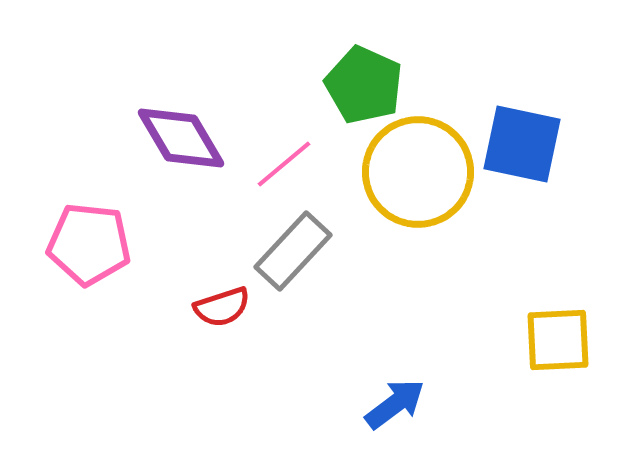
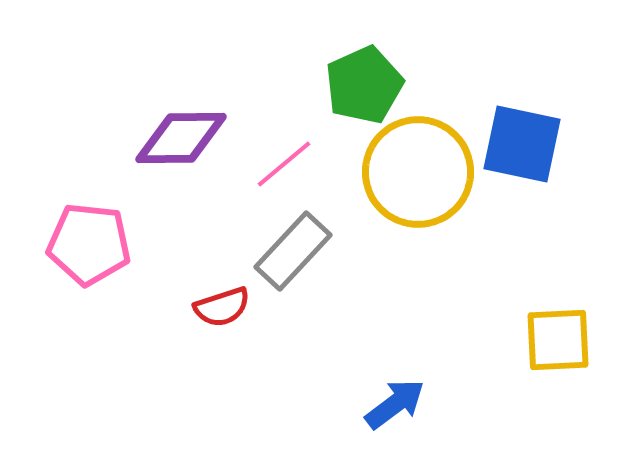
green pentagon: rotated 24 degrees clockwise
purple diamond: rotated 60 degrees counterclockwise
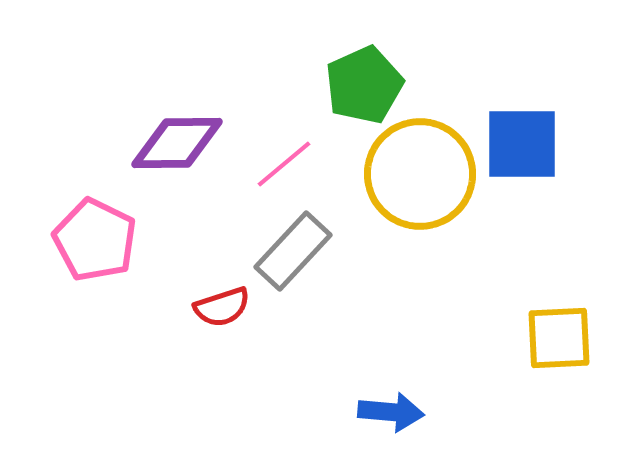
purple diamond: moved 4 px left, 5 px down
blue square: rotated 12 degrees counterclockwise
yellow circle: moved 2 px right, 2 px down
pink pentagon: moved 6 px right, 4 px up; rotated 20 degrees clockwise
yellow square: moved 1 px right, 2 px up
blue arrow: moved 4 px left, 8 px down; rotated 42 degrees clockwise
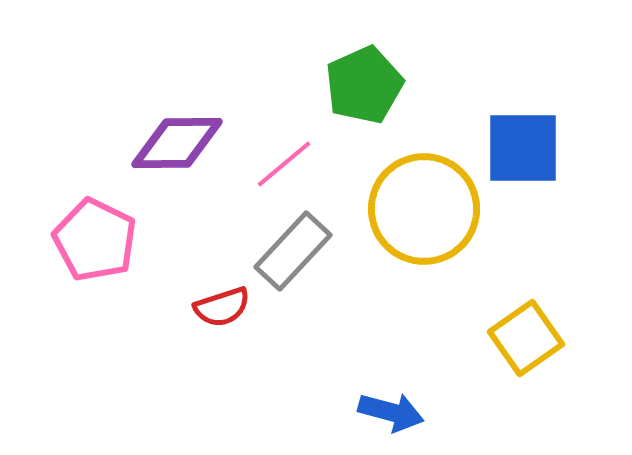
blue square: moved 1 px right, 4 px down
yellow circle: moved 4 px right, 35 px down
yellow square: moved 33 px left; rotated 32 degrees counterclockwise
blue arrow: rotated 10 degrees clockwise
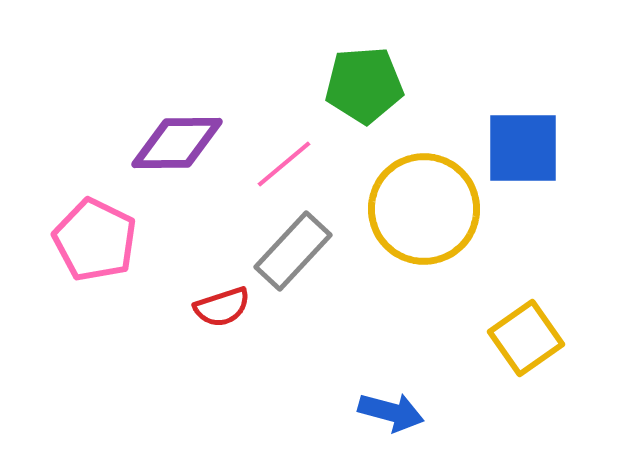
green pentagon: rotated 20 degrees clockwise
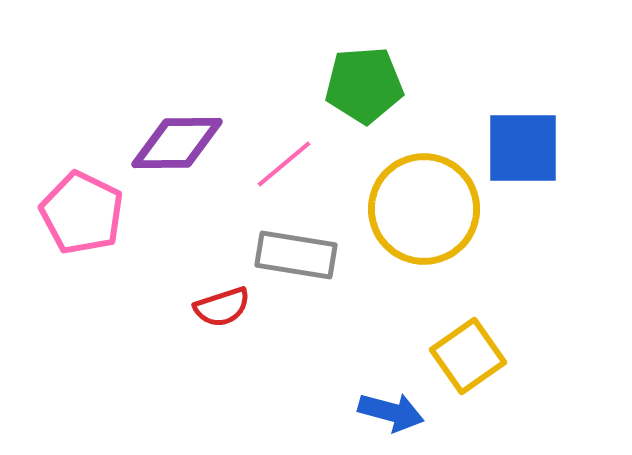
pink pentagon: moved 13 px left, 27 px up
gray rectangle: moved 3 px right, 4 px down; rotated 56 degrees clockwise
yellow square: moved 58 px left, 18 px down
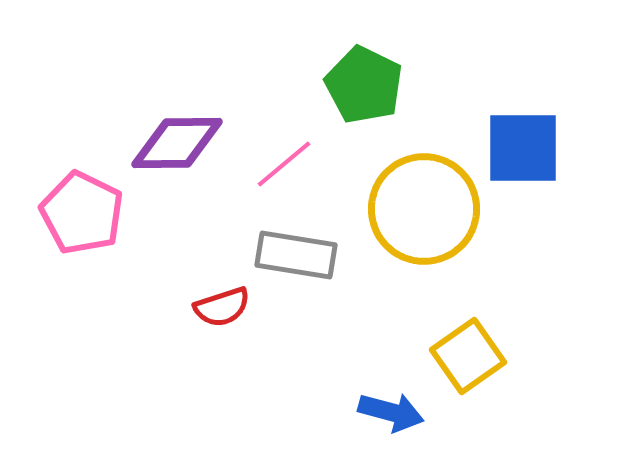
green pentagon: rotated 30 degrees clockwise
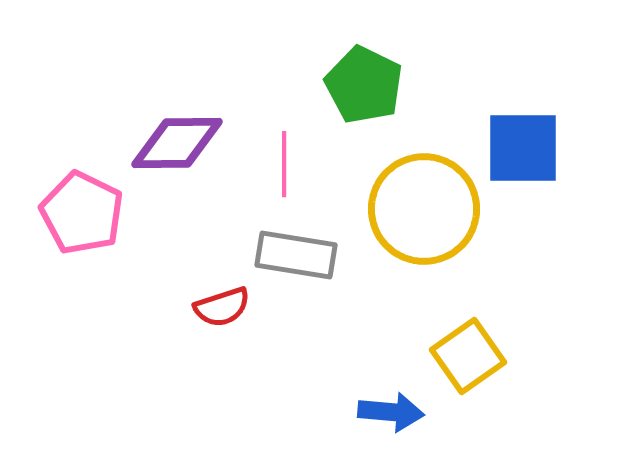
pink line: rotated 50 degrees counterclockwise
blue arrow: rotated 10 degrees counterclockwise
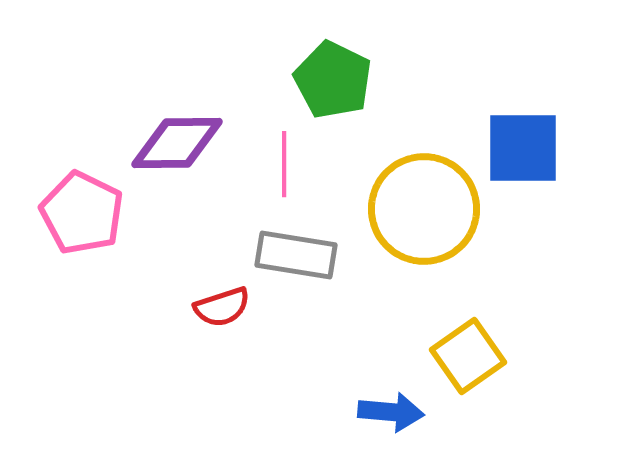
green pentagon: moved 31 px left, 5 px up
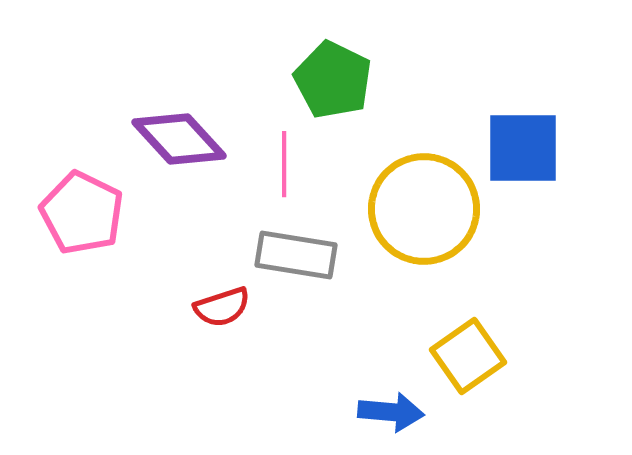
purple diamond: moved 2 px right, 4 px up; rotated 48 degrees clockwise
